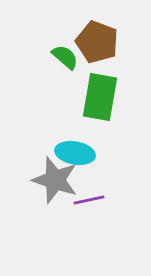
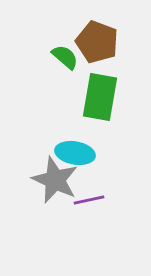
gray star: rotated 6 degrees clockwise
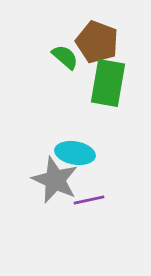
green rectangle: moved 8 px right, 14 px up
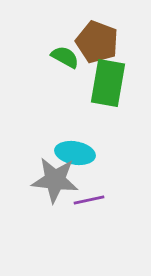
green semicircle: rotated 12 degrees counterclockwise
gray star: rotated 18 degrees counterclockwise
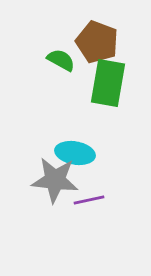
green semicircle: moved 4 px left, 3 px down
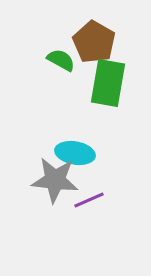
brown pentagon: moved 3 px left; rotated 9 degrees clockwise
purple line: rotated 12 degrees counterclockwise
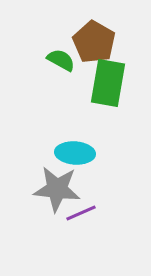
cyan ellipse: rotated 6 degrees counterclockwise
gray star: moved 2 px right, 9 px down
purple line: moved 8 px left, 13 px down
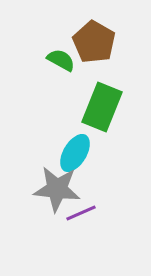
green rectangle: moved 6 px left, 24 px down; rotated 12 degrees clockwise
cyan ellipse: rotated 63 degrees counterclockwise
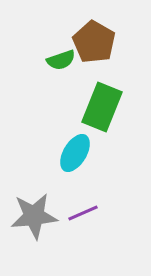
green semicircle: rotated 132 degrees clockwise
gray star: moved 23 px left, 27 px down; rotated 12 degrees counterclockwise
purple line: moved 2 px right
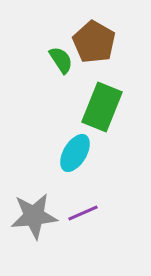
green semicircle: rotated 104 degrees counterclockwise
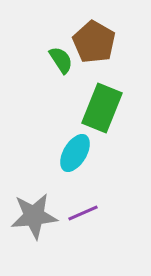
green rectangle: moved 1 px down
